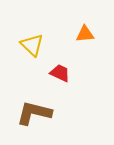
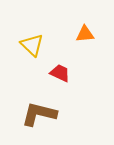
brown L-shape: moved 5 px right, 1 px down
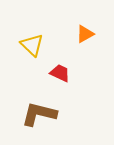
orange triangle: rotated 24 degrees counterclockwise
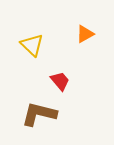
red trapezoid: moved 8 px down; rotated 25 degrees clockwise
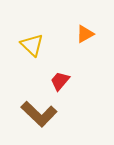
red trapezoid: rotated 100 degrees counterclockwise
brown L-shape: rotated 150 degrees counterclockwise
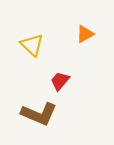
brown L-shape: rotated 21 degrees counterclockwise
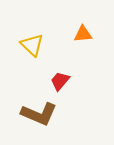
orange triangle: moved 2 px left; rotated 24 degrees clockwise
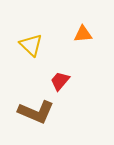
yellow triangle: moved 1 px left
brown L-shape: moved 3 px left, 2 px up
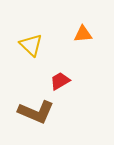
red trapezoid: rotated 20 degrees clockwise
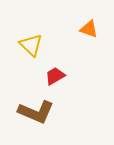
orange triangle: moved 6 px right, 5 px up; rotated 24 degrees clockwise
red trapezoid: moved 5 px left, 5 px up
